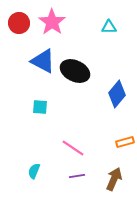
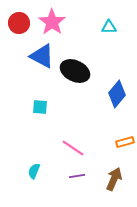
blue triangle: moved 1 px left, 5 px up
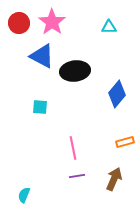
black ellipse: rotated 32 degrees counterclockwise
pink line: rotated 45 degrees clockwise
cyan semicircle: moved 10 px left, 24 px down
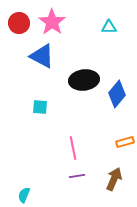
black ellipse: moved 9 px right, 9 px down
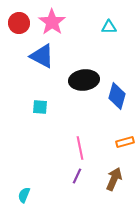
blue diamond: moved 2 px down; rotated 24 degrees counterclockwise
pink line: moved 7 px right
purple line: rotated 56 degrees counterclockwise
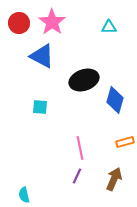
black ellipse: rotated 12 degrees counterclockwise
blue diamond: moved 2 px left, 4 px down
cyan semicircle: rotated 35 degrees counterclockwise
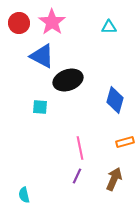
black ellipse: moved 16 px left
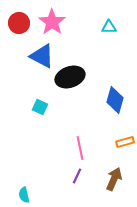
black ellipse: moved 2 px right, 3 px up
cyan square: rotated 21 degrees clockwise
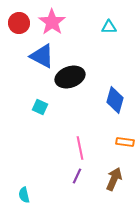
orange rectangle: rotated 24 degrees clockwise
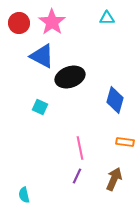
cyan triangle: moved 2 px left, 9 px up
